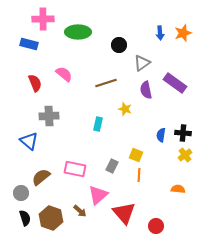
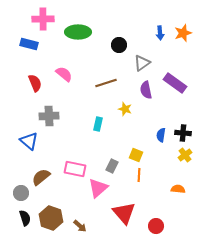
pink triangle: moved 7 px up
brown arrow: moved 15 px down
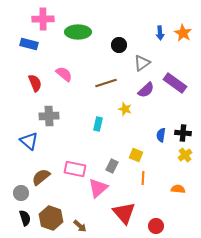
orange star: rotated 24 degrees counterclockwise
purple semicircle: rotated 120 degrees counterclockwise
orange line: moved 4 px right, 3 px down
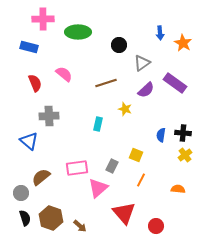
orange star: moved 10 px down
blue rectangle: moved 3 px down
pink rectangle: moved 2 px right, 1 px up; rotated 20 degrees counterclockwise
orange line: moved 2 px left, 2 px down; rotated 24 degrees clockwise
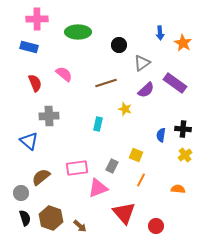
pink cross: moved 6 px left
black cross: moved 4 px up
pink triangle: rotated 20 degrees clockwise
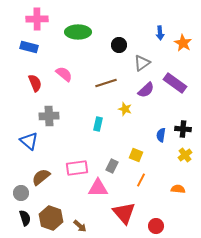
pink triangle: rotated 20 degrees clockwise
